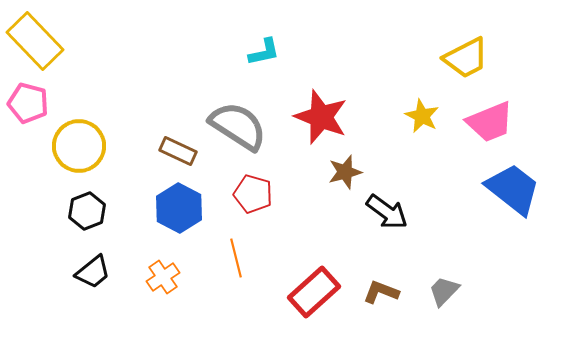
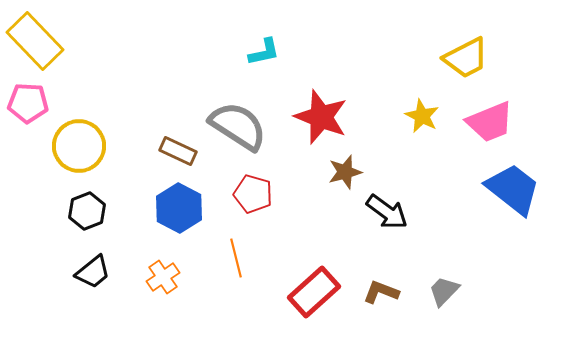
pink pentagon: rotated 12 degrees counterclockwise
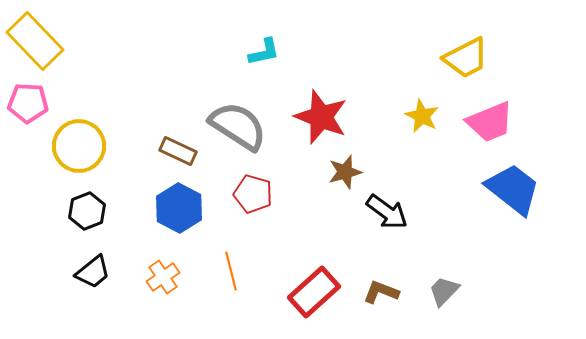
orange line: moved 5 px left, 13 px down
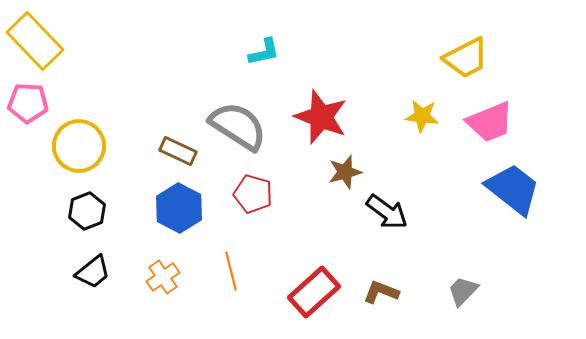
yellow star: rotated 20 degrees counterclockwise
gray trapezoid: moved 19 px right
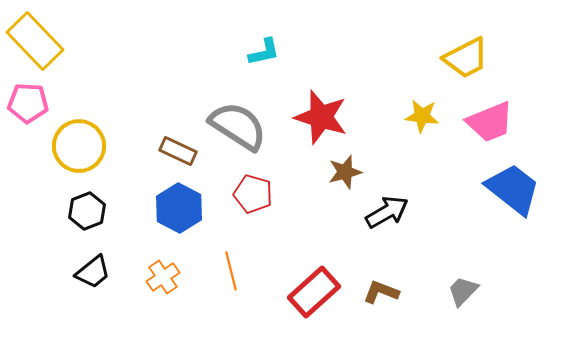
red star: rotated 4 degrees counterclockwise
black arrow: rotated 66 degrees counterclockwise
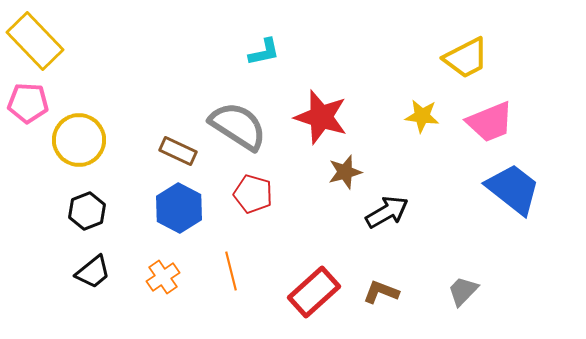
yellow circle: moved 6 px up
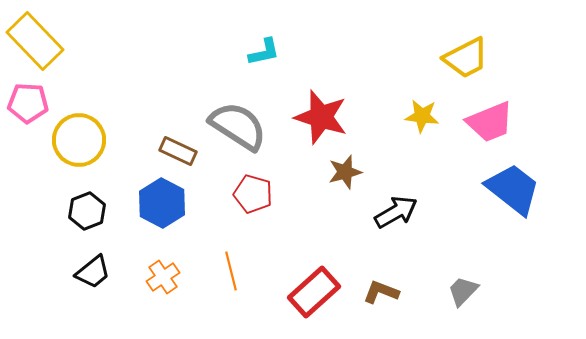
blue hexagon: moved 17 px left, 5 px up
black arrow: moved 9 px right
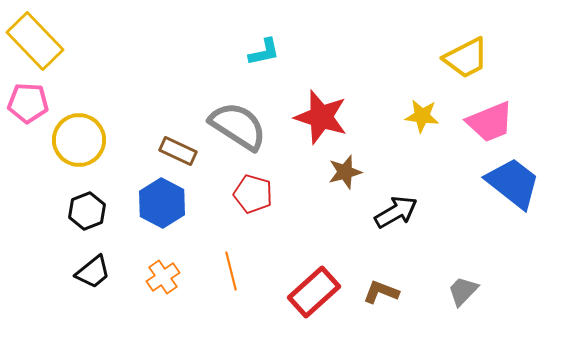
blue trapezoid: moved 6 px up
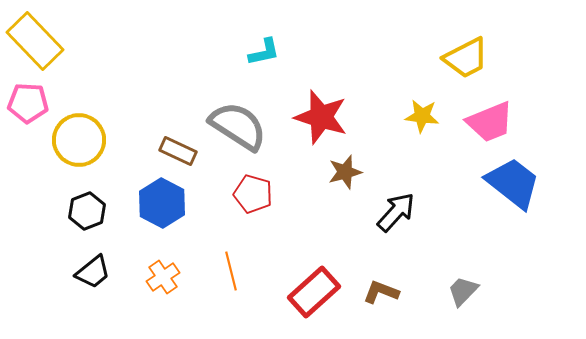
black arrow: rotated 18 degrees counterclockwise
